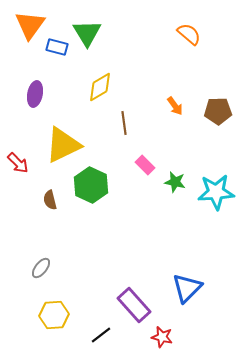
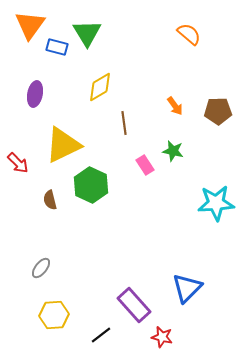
pink rectangle: rotated 12 degrees clockwise
green star: moved 2 px left, 31 px up
cyan star: moved 11 px down
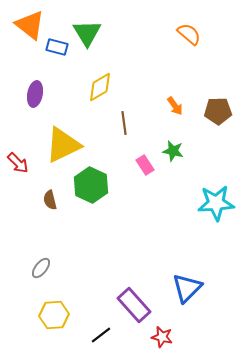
orange triangle: rotated 28 degrees counterclockwise
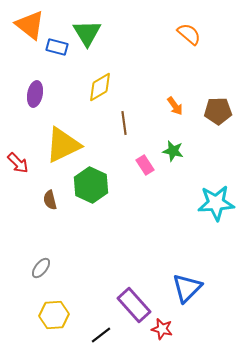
red star: moved 8 px up
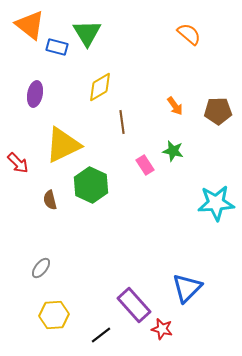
brown line: moved 2 px left, 1 px up
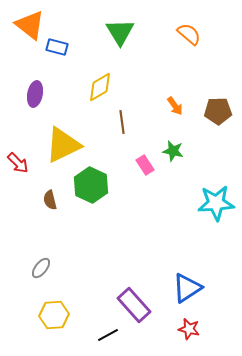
green triangle: moved 33 px right, 1 px up
blue triangle: rotated 12 degrees clockwise
red star: moved 27 px right
black line: moved 7 px right; rotated 10 degrees clockwise
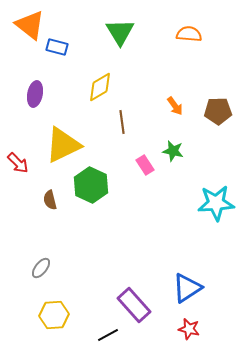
orange semicircle: rotated 35 degrees counterclockwise
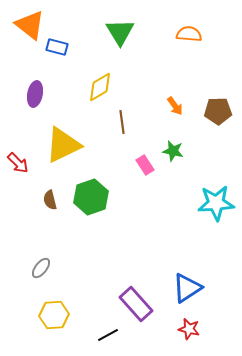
green hexagon: moved 12 px down; rotated 16 degrees clockwise
purple rectangle: moved 2 px right, 1 px up
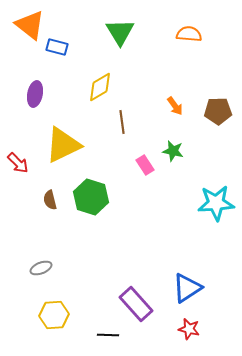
green hexagon: rotated 24 degrees counterclockwise
gray ellipse: rotated 30 degrees clockwise
black line: rotated 30 degrees clockwise
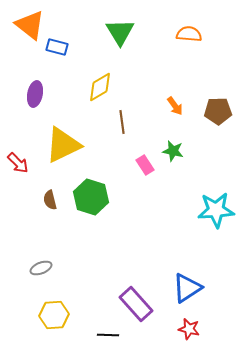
cyan star: moved 7 px down
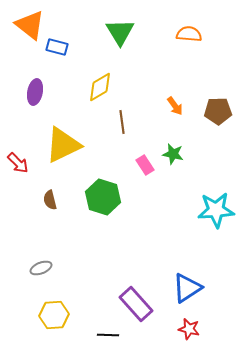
purple ellipse: moved 2 px up
green star: moved 3 px down
green hexagon: moved 12 px right
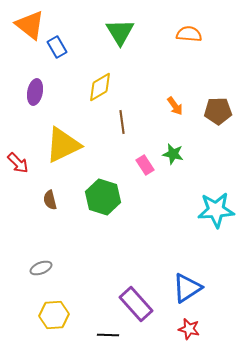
blue rectangle: rotated 45 degrees clockwise
